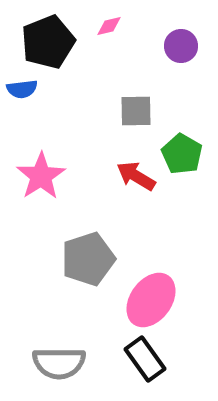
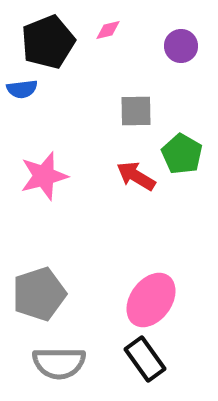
pink diamond: moved 1 px left, 4 px down
pink star: moved 3 px right; rotated 18 degrees clockwise
gray pentagon: moved 49 px left, 35 px down
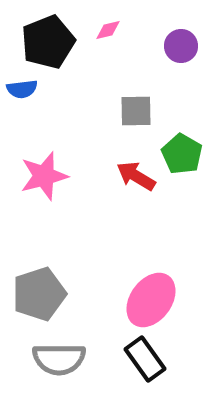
gray semicircle: moved 4 px up
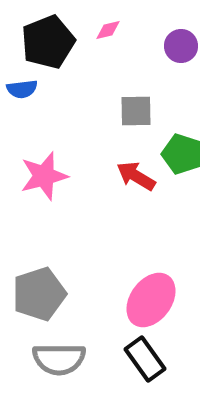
green pentagon: rotated 12 degrees counterclockwise
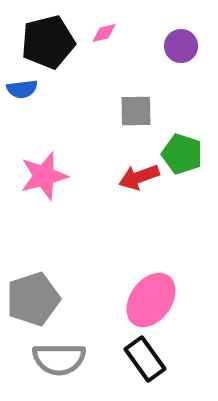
pink diamond: moved 4 px left, 3 px down
black pentagon: rotated 8 degrees clockwise
red arrow: moved 3 px right, 1 px down; rotated 51 degrees counterclockwise
gray pentagon: moved 6 px left, 5 px down
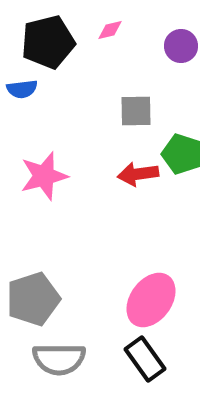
pink diamond: moved 6 px right, 3 px up
red arrow: moved 1 px left, 3 px up; rotated 12 degrees clockwise
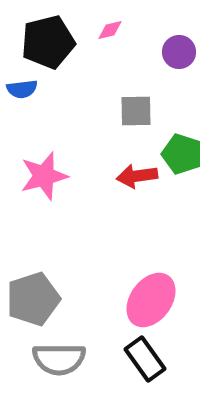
purple circle: moved 2 px left, 6 px down
red arrow: moved 1 px left, 2 px down
